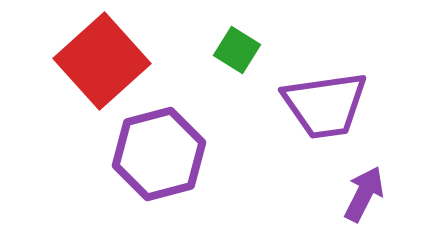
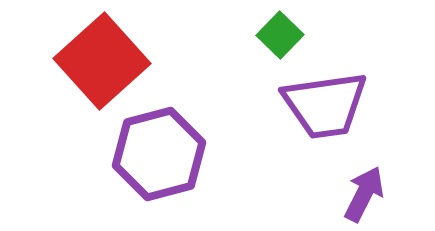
green square: moved 43 px right, 15 px up; rotated 12 degrees clockwise
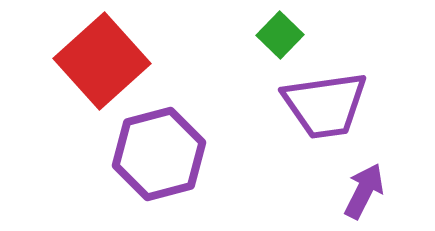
purple arrow: moved 3 px up
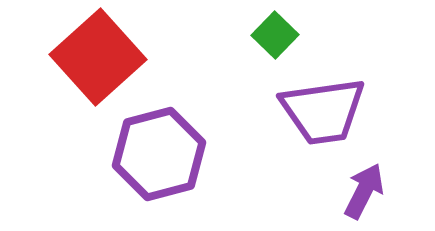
green square: moved 5 px left
red square: moved 4 px left, 4 px up
purple trapezoid: moved 2 px left, 6 px down
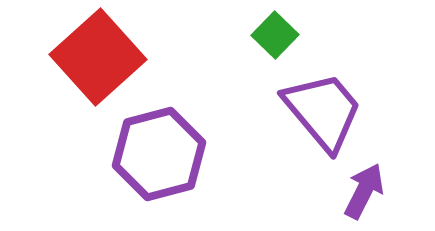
purple trapezoid: rotated 122 degrees counterclockwise
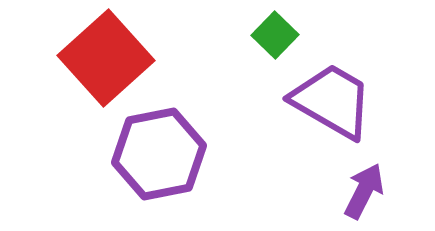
red square: moved 8 px right, 1 px down
purple trapezoid: moved 9 px right, 10 px up; rotated 20 degrees counterclockwise
purple hexagon: rotated 4 degrees clockwise
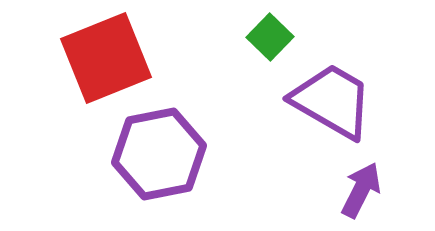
green square: moved 5 px left, 2 px down
red square: rotated 20 degrees clockwise
purple arrow: moved 3 px left, 1 px up
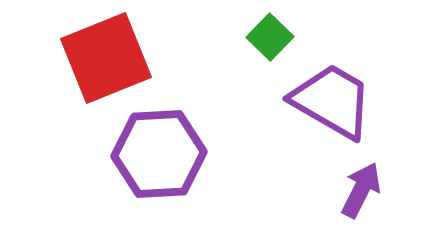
purple hexagon: rotated 8 degrees clockwise
